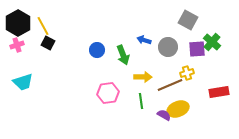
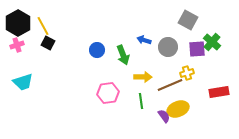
purple semicircle: moved 1 px down; rotated 24 degrees clockwise
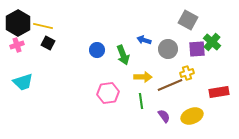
yellow line: rotated 48 degrees counterclockwise
gray circle: moved 2 px down
yellow ellipse: moved 14 px right, 7 px down
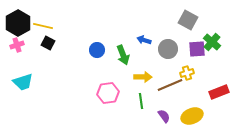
red rectangle: rotated 12 degrees counterclockwise
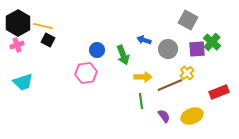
black square: moved 3 px up
yellow cross: rotated 24 degrees counterclockwise
pink hexagon: moved 22 px left, 20 px up
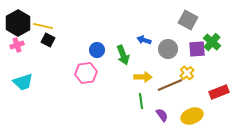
purple semicircle: moved 2 px left, 1 px up
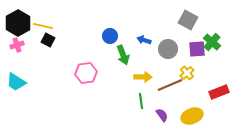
blue circle: moved 13 px right, 14 px up
cyan trapezoid: moved 7 px left; rotated 50 degrees clockwise
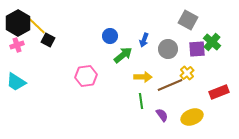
yellow line: moved 6 px left; rotated 30 degrees clockwise
blue arrow: rotated 88 degrees counterclockwise
green arrow: rotated 108 degrees counterclockwise
pink hexagon: moved 3 px down
yellow ellipse: moved 1 px down
